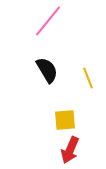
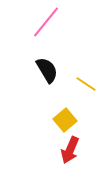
pink line: moved 2 px left, 1 px down
yellow line: moved 2 px left, 6 px down; rotated 35 degrees counterclockwise
yellow square: rotated 35 degrees counterclockwise
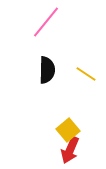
black semicircle: rotated 32 degrees clockwise
yellow line: moved 10 px up
yellow square: moved 3 px right, 10 px down
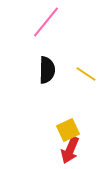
yellow square: rotated 15 degrees clockwise
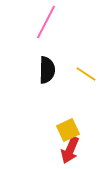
pink line: rotated 12 degrees counterclockwise
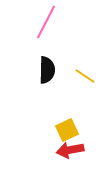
yellow line: moved 1 px left, 2 px down
yellow square: moved 1 px left
red arrow: rotated 56 degrees clockwise
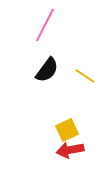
pink line: moved 1 px left, 3 px down
black semicircle: rotated 36 degrees clockwise
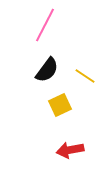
yellow square: moved 7 px left, 25 px up
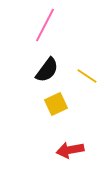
yellow line: moved 2 px right
yellow square: moved 4 px left, 1 px up
